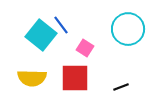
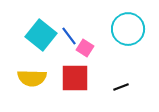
blue line: moved 8 px right, 11 px down
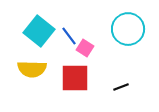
cyan square: moved 2 px left, 4 px up
yellow semicircle: moved 9 px up
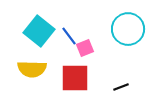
pink square: rotated 36 degrees clockwise
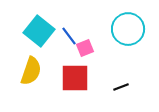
yellow semicircle: moved 1 px left, 2 px down; rotated 72 degrees counterclockwise
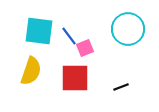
cyan square: rotated 32 degrees counterclockwise
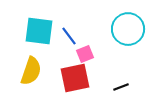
pink square: moved 6 px down
red square: rotated 12 degrees counterclockwise
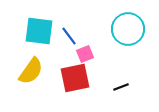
yellow semicircle: rotated 16 degrees clockwise
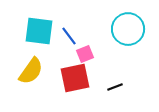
black line: moved 6 px left
